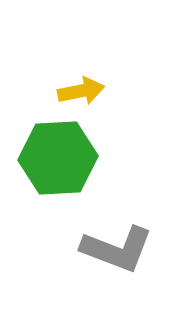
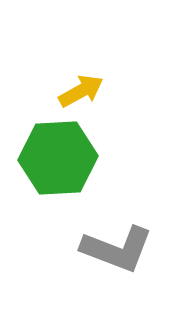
yellow arrow: rotated 18 degrees counterclockwise
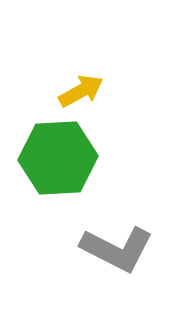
gray L-shape: rotated 6 degrees clockwise
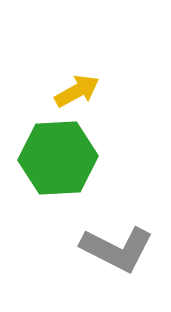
yellow arrow: moved 4 px left
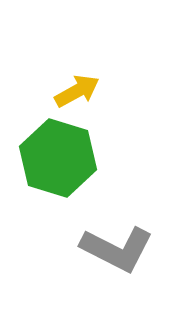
green hexagon: rotated 20 degrees clockwise
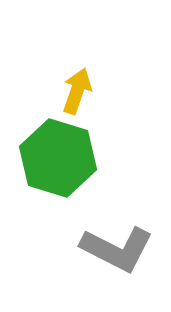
yellow arrow: rotated 42 degrees counterclockwise
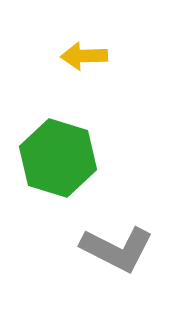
yellow arrow: moved 7 px right, 35 px up; rotated 111 degrees counterclockwise
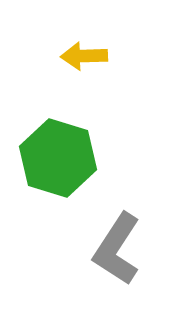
gray L-shape: rotated 96 degrees clockwise
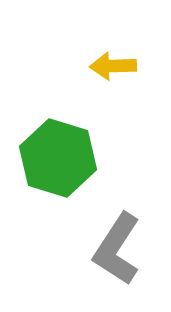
yellow arrow: moved 29 px right, 10 px down
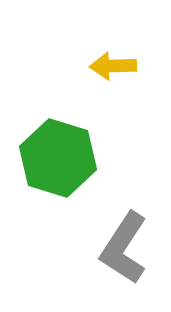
gray L-shape: moved 7 px right, 1 px up
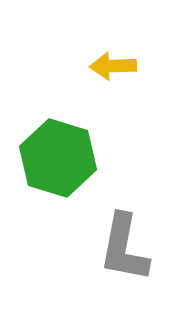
gray L-shape: rotated 22 degrees counterclockwise
